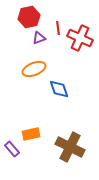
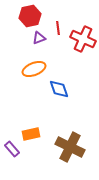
red hexagon: moved 1 px right, 1 px up
red cross: moved 3 px right, 1 px down
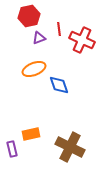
red hexagon: moved 1 px left
red line: moved 1 px right, 1 px down
red cross: moved 1 px left, 1 px down
blue diamond: moved 4 px up
purple rectangle: rotated 28 degrees clockwise
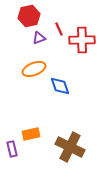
red line: rotated 16 degrees counterclockwise
red cross: rotated 25 degrees counterclockwise
blue diamond: moved 1 px right, 1 px down
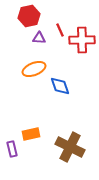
red line: moved 1 px right, 1 px down
purple triangle: rotated 24 degrees clockwise
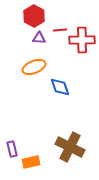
red hexagon: moved 5 px right; rotated 20 degrees counterclockwise
red line: rotated 72 degrees counterclockwise
orange ellipse: moved 2 px up
blue diamond: moved 1 px down
orange rectangle: moved 28 px down
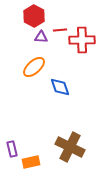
purple triangle: moved 2 px right, 1 px up
orange ellipse: rotated 20 degrees counterclockwise
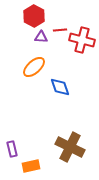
red cross: rotated 15 degrees clockwise
orange rectangle: moved 4 px down
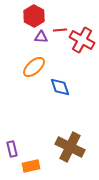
red cross: rotated 15 degrees clockwise
